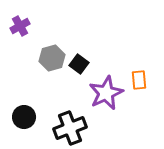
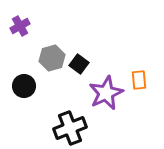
black circle: moved 31 px up
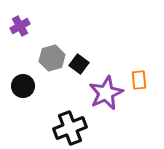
black circle: moved 1 px left
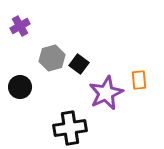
black circle: moved 3 px left, 1 px down
black cross: rotated 12 degrees clockwise
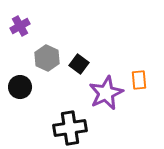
gray hexagon: moved 5 px left; rotated 20 degrees counterclockwise
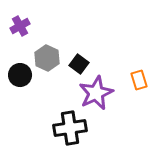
orange rectangle: rotated 12 degrees counterclockwise
black circle: moved 12 px up
purple star: moved 10 px left
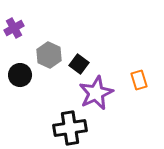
purple cross: moved 6 px left, 2 px down
gray hexagon: moved 2 px right, 3 px up
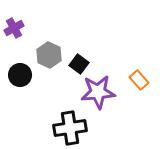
orange rectangle: rotated 24 degrees counterclockwise
purple star: moved 2 px right, 1 px up; rotated 20 degrees clockwise
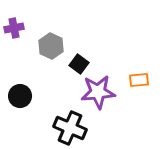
purple cross: rotated 18 degrees clockwise
gray hexagon: moved 2 px right, 9 px up
black circle: moved 21 px down
orange rectangle: rotated 54 degrees counterclockwise
black cross: rotated 32 degrees clockwise
